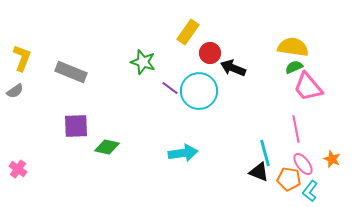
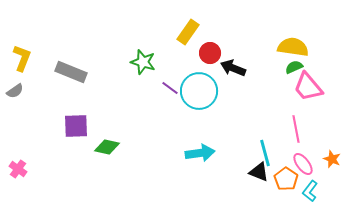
cyan arrow: moved 17 px right
orange pentagon: moved 3 px left; rotated 25 degrees clockwise
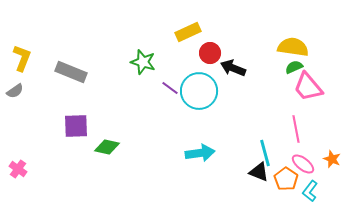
yellow rectangle: rotated 30 degrees clockwise
pink ellipse: rotated 15 degrees counterclockwise
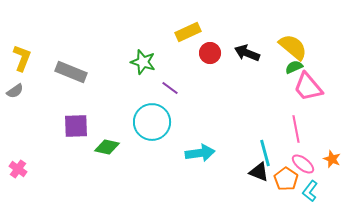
yellow semicircle: rotated 32 degrees clockwise
black arrow: moved 14 px right, 15 px up
cyan circle: moved 47 px left, 31 px down
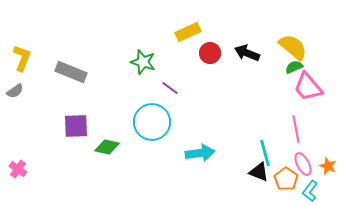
orange star: moved 4 px left, 7 px down
pink ellipse: rotated 25 degrees clockwise
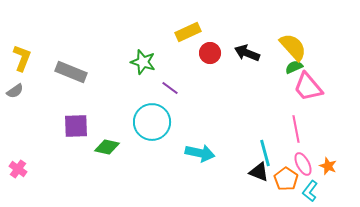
yellow semicircle: rotated 8 degrees clockwise
cyan arrow: rotated 20 degrees clockwise
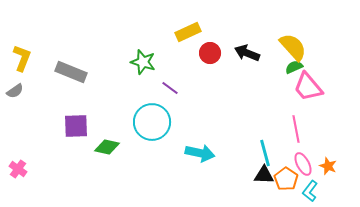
black triangle: moved 5 px right, 3 px down; rotated 20 degrees counterclockwise
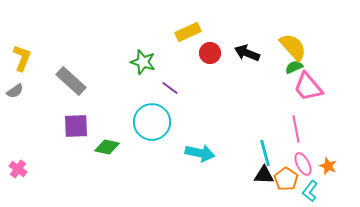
gray rectangle: moved 9 px down; rotated 20 degrees clockwise
